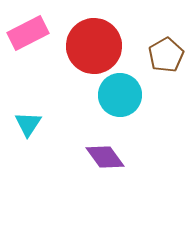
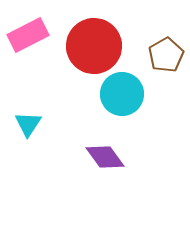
pink rectangle: moved 2 px down
cyan circle: moved 2 px right, 1 px up
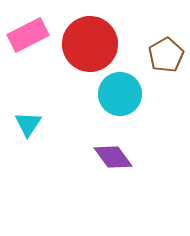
red circle: moved 4 px left, 2 px up
cyan circle: moved 2 px left
purple diamond: moved 8 px right
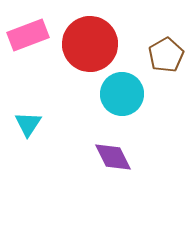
pink rectangle: rotated 6 degrees clockwise
cyan circle: moved 2 px right
purple diamond: rotated 9 degrees clockwise
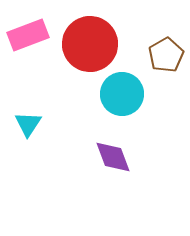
purple diamond: rotated 6 degrees clockwise
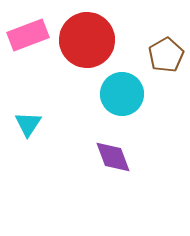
red circle: moved 3 px left, 4 px up
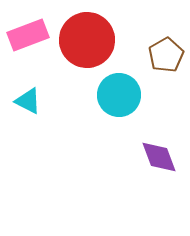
cyan circle: moved 3 px left, 1 px down
cyan triangle: moved 23 px up; rotated 36 degrees counterclockwise
purple diamond: moved 46 px right
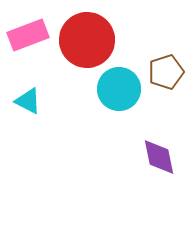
brown pentagon: moved 17 px down; rotated 12 degrees clockwise
cyan circle: moved 6 px up
purple diamond: rotated 9 degrees clockwise
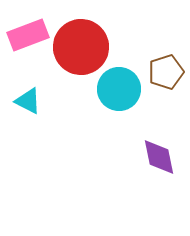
red circle: moved 6 px left, 7 px down
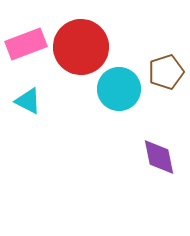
pink rectangle: moved 2 px left, 9 px down
